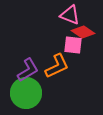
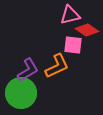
pink triangle: rotated 35 degrees counterclockwise
red diamond: moved 4 px right, 2 px up
green circle: moved 5 px left
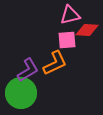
red diamond: rotated 30 degrees counterclockwise
pink square: moved 6 px left, 5 px up; rotated 12 degrees counterclockwise
orange L-shape: moved 2 px left, 3 px up
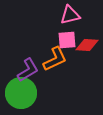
red diamond: moved 15 px down
orange L-shape: moved 4 px up
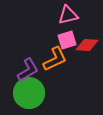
pink triangle: moved 2 px left
pink square: rotated 12 degrees counterclockwise
green circle: moved 8 px right
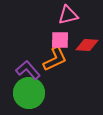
pink square: moved 7 px left; rotated 18 degrees clockwise
purple L-shape: rotated 100 degrees counterclockwise
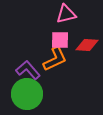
pink triangle: moved 2 px left, 1 px up
green circle: moved 2 px left, 1 px down
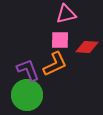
red diamond: moved 2 px down
orange L-shape: moved 5 px down
purple L-shape: rotated 20 degrees clockwise
green circle: moved 1 px down
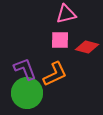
red diamond: rotated 10 degrees clockwise
orange L-shape: moved 10 px down
purple L-shape: moved 3 px left, 1 px up
green circle: moved 2 px up
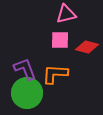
orange L-shape: rotated 152 degrees counterclockwise
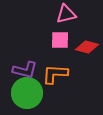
purple L-shape: moved 1 px down; rotated 125 degrees clockwise
